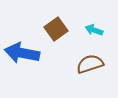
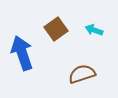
blue arrow: rotated 60 degrees clockwise
brown semicircle: moved 8 px left, 10 px down
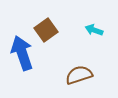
brown square: moved 10 px left, 1 px down
brown semicircle: moved 3 px left, 1 px down
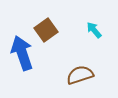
cyan arrow: rotated 30 degrees clockwise
brown semicircle: moved 1 px right
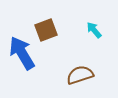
brown square: rotated 15 degrees clockwise
blue arrow: rotated 12 degrees counterclockwise
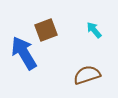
blue arrow: moved 2 px right
brown semicircle: moved 7 px right
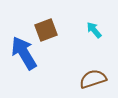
brown semicircle: moved 6 px right, 4 px down
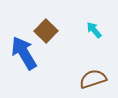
brown square: moved 1 px down; rotated 25 degrees counterclockwise
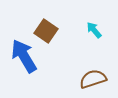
brown square: rotated 10 degrees counterclockwise
blue arrow: moved 3 px down
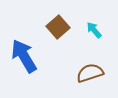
brown square: moved 12 px right, 4 px up; rotated 15 degrees clockwise
brown semicircle: moved 3 px left, 6 px up
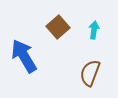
cyan arrow: rotated 48 degrees clockwise
brown semicircle: rotated 52 degrees counterclockwise
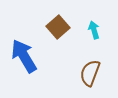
cyan arrow: rotated 24 degrees counterclockwise
